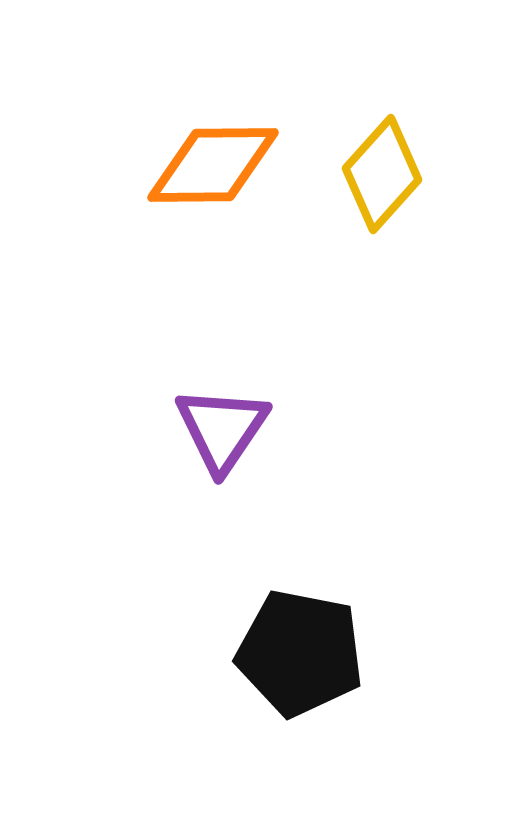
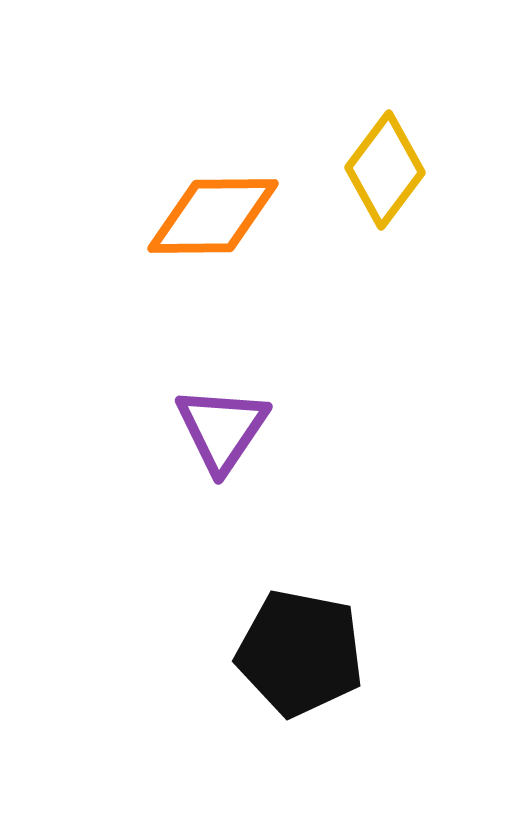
orange diamond: moved 51 px down
yellow diamond: moved 3 px right, 4 px up; rotated 5 degrees counterclockwise
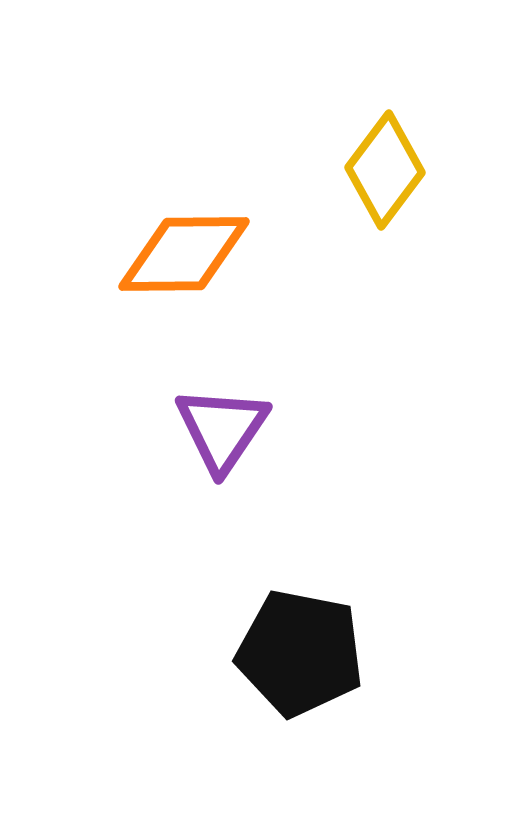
orange diamond: moved 29 px left, 38 px down
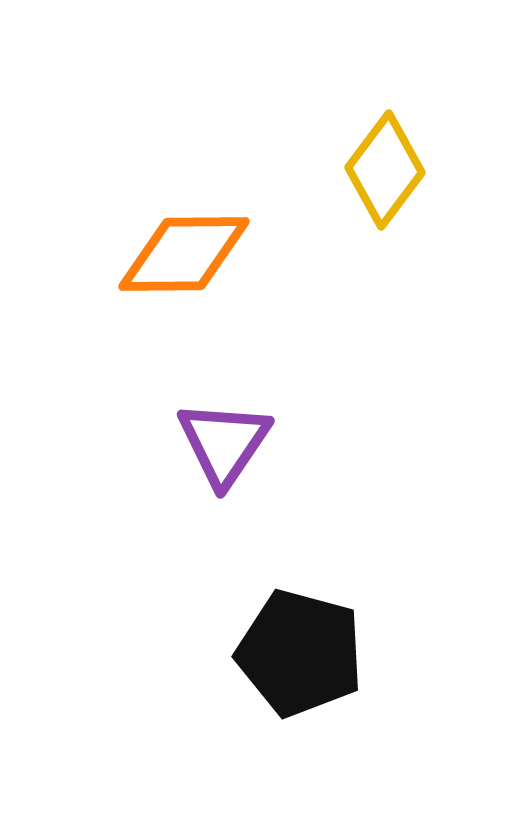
purple triangle: moved 2 px right, 14 px down
black pentagon: rotated 4 degrees clockwise
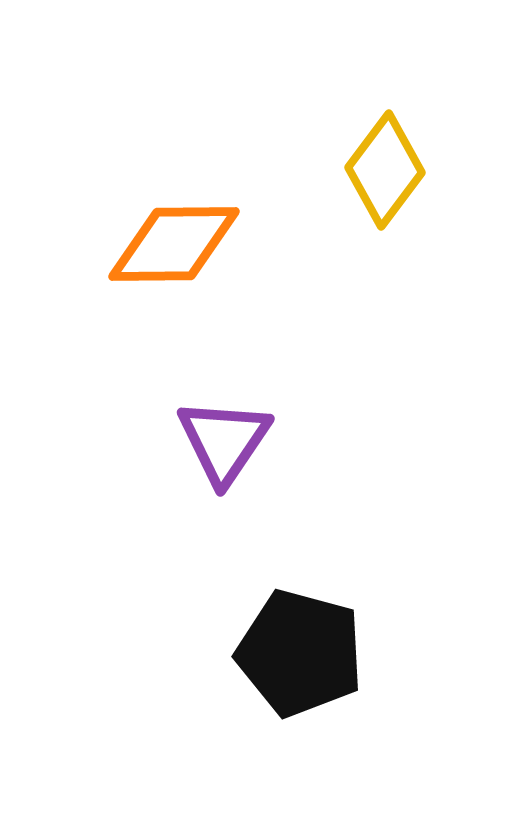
orange diamond: moved 10 px left, 10 px up
purple triangle: moved 2 px up
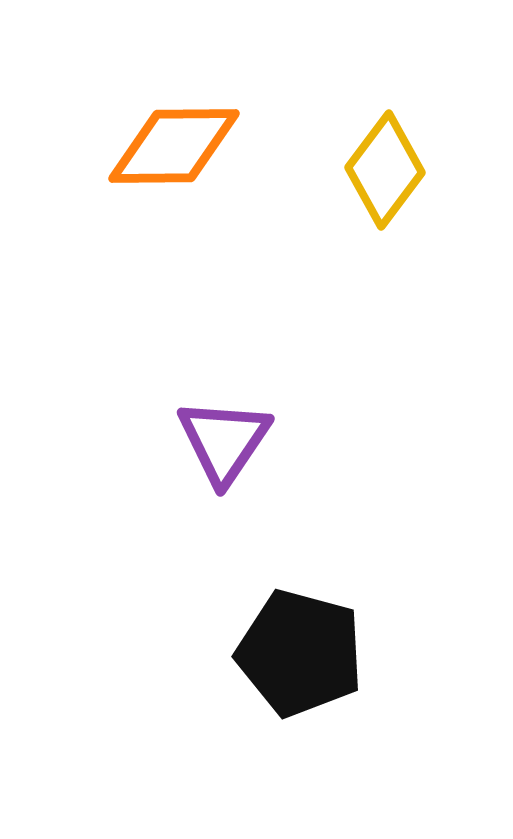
orange diamond: moved 98 px up
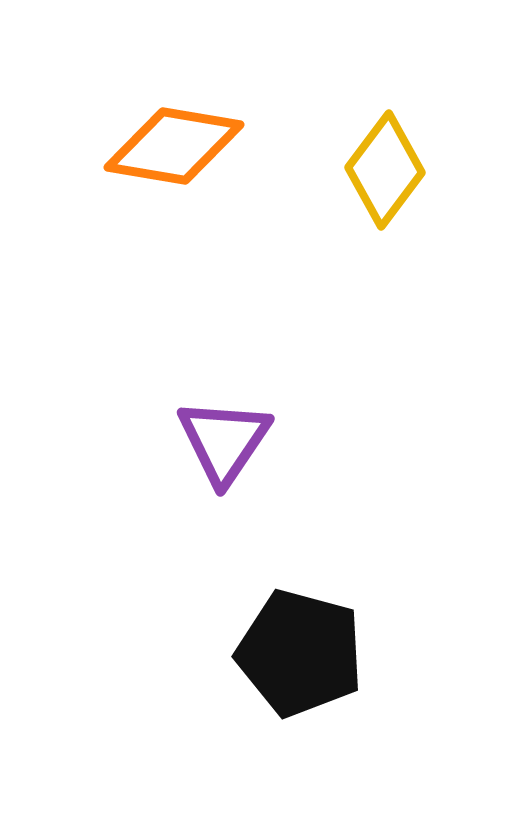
orange diamond: rotated 10 degrees clockwise
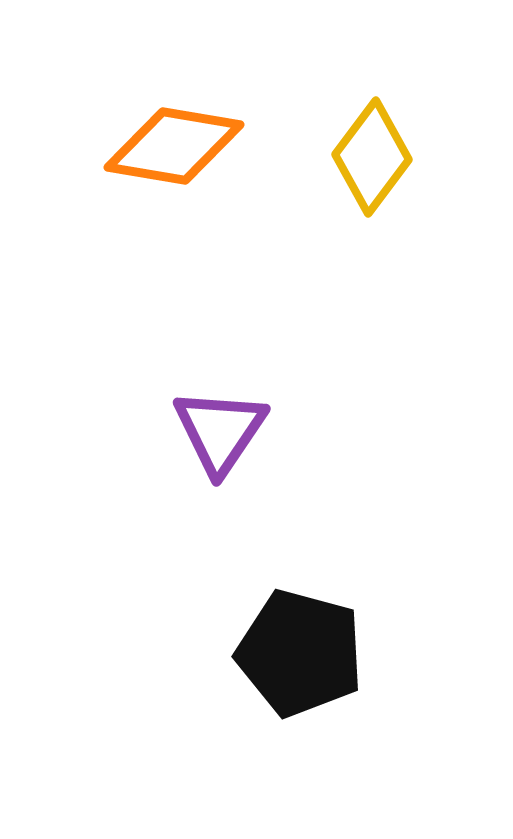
yellow diamond: moved 13 px left, 13 px up
purple triangle: moved 4 px left, 10 px up
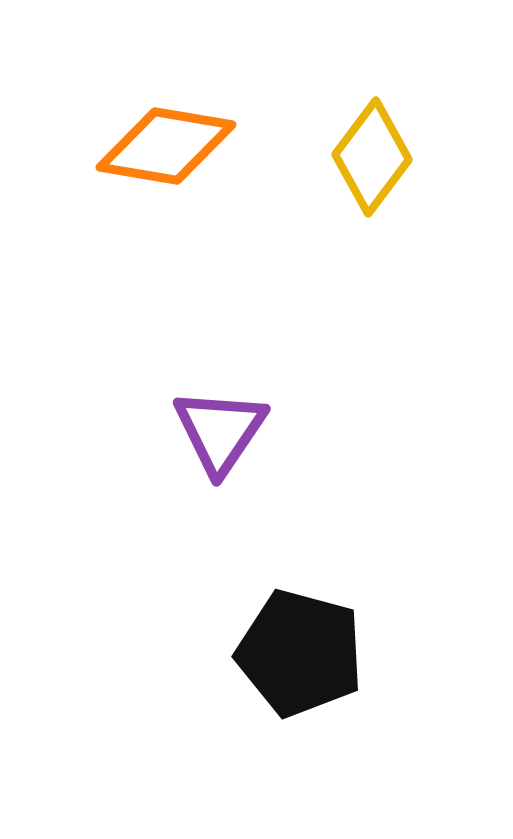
orange diamond: moved 8 px left
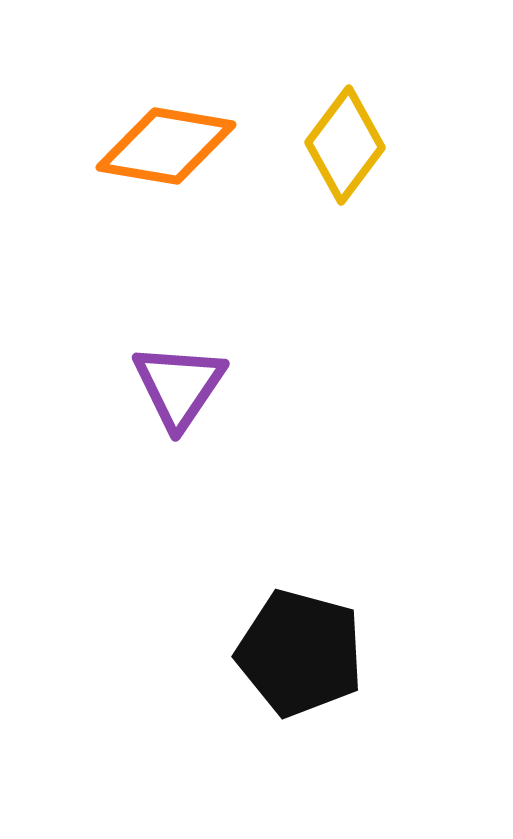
yellow diamond: moved 27 px left, 12 px up
purple triangle: moved 41 px left, 45 px up
